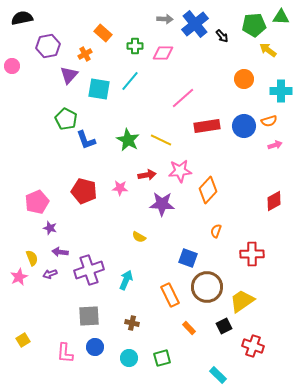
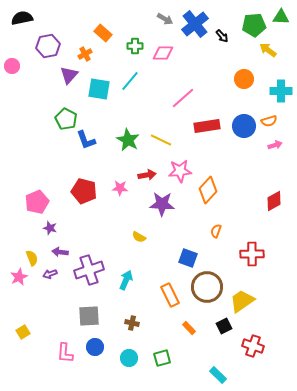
gray arrow at (165, 19): rotated 28 degrees clockwise
yellow square at (23, 340): moved 8 px up
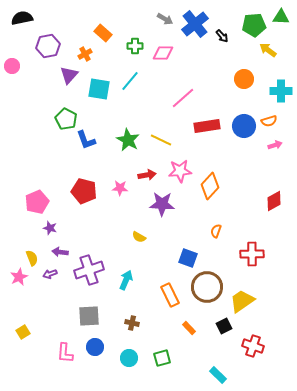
orange diamond at (208, 190): moved 2 px right, 4 px up
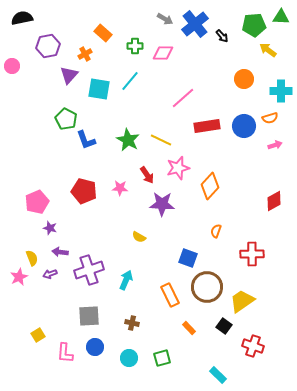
orange semicircle at (269, 121): moved 1 px right, 3 px up
pink star at (180, 171): moved 2 px left, 3 px up; rotated 10 degrees counterclockwise
red arrow at (147, 175): rotated 66 degrees clockwise
black square at (224, 326): rotated 28 degrees counterclockwise
yellow square at (23, 332): moved 15 px right, 3 px down
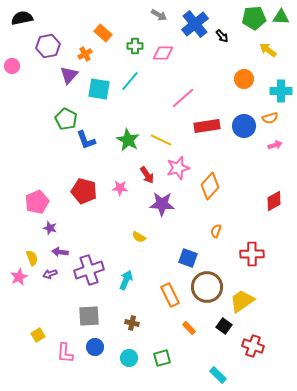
gray arrow at (165, 19): moved 6 px left, 4 px up
green pentagon at (254, 25): moved 7 px up
